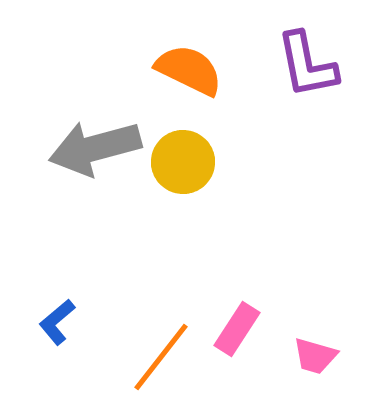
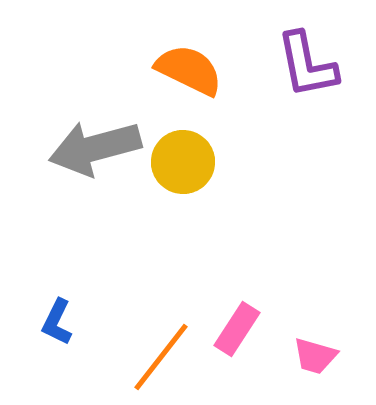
blue L-shape: rotated 24 degrees counterclockwise
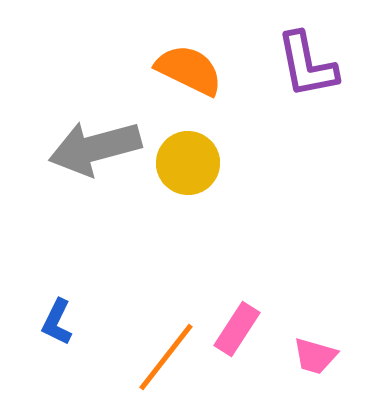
yellow circle: moved 5 px right, 1 px down
orange line: moved 5 px right
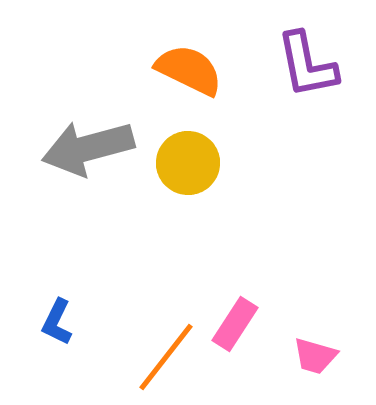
gray arrow: moved 7 px left
pink rectangle: moved 2 px left, 5 px up
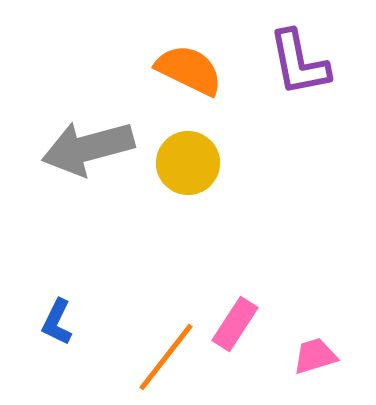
purple L-shape: moved 8 px left, 2 px up
pink trapezoid: rotated 147 degrees clockwise
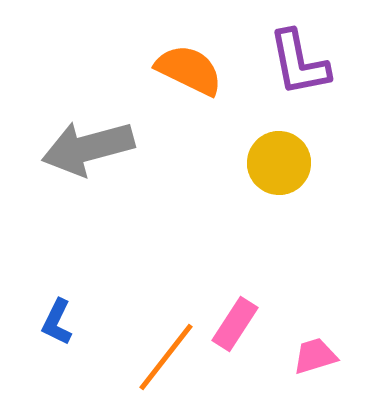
yellow circle: moved 91 px right
